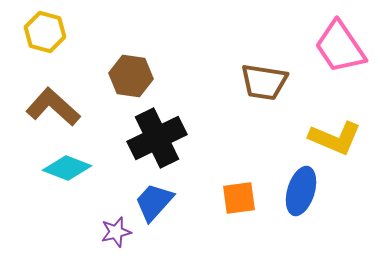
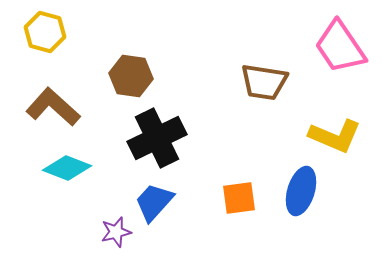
yellow L-shape: moved 2 px up
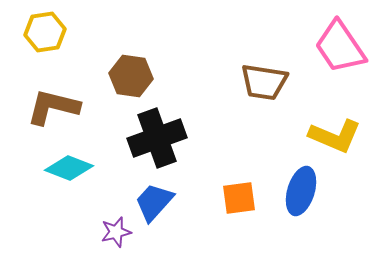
yellow hexagon: rotated 24 degrees counterclockwise
brown L-shape: rotated 28 degrees counterclockwise
black cross: rotated 6 degrees clockwise
cyan diamond: moved 2 px right
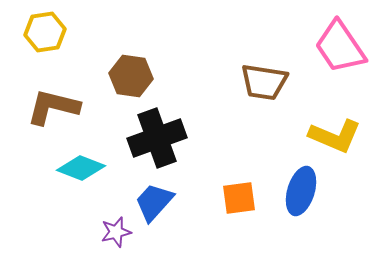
cyan diamond: moved 12 px right
